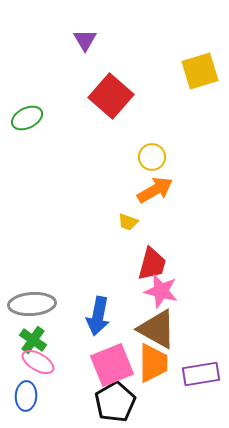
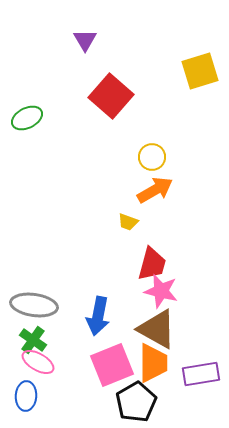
gray ellipse: moved 2 px right, 1 px down; rotated 12 degrees clockwise
black pentagon: moved 21 px right
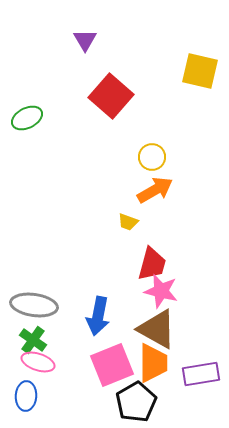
yellow square: rotated 30 degrees clockwise
pink ellipse: rotated 12 degrees counterclockwise
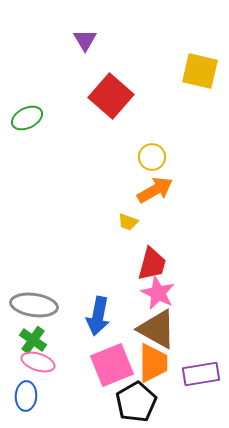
pink star: moved 3 px left, 2 px down; rotated 12 degrees clockwise
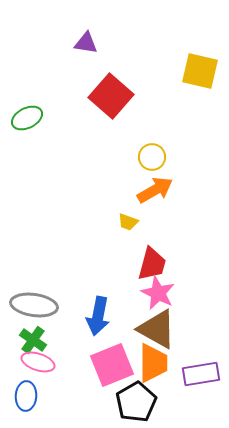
purple triangle: moved 1 px right, 3 px down; rotated 50 degrees counterclockwise
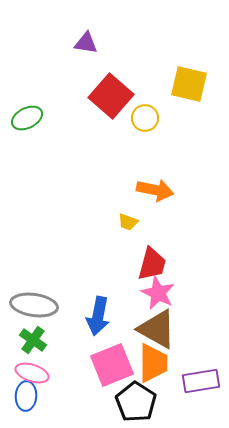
yellow square: moved 11 px left, 13 px down
yellow circle: moved 7 px left, 39 px up
orange arrow: rotated 42 degrees clockwise
pink ellipse: moved 6 px left, 11 px down
purple rectangle: moved 7 px down
black pentagon: rotated 9 degrees counterclockwise
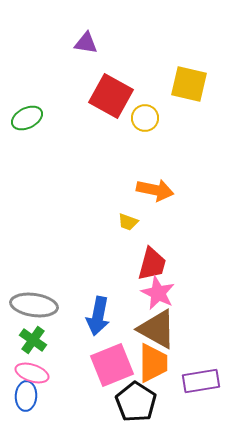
red square: rotated 12 degrees counterclockwise
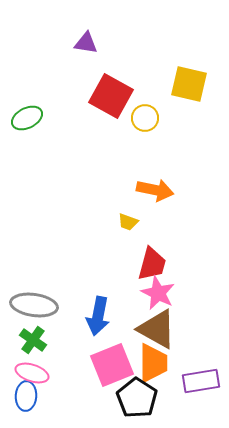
black pentagon: moved 1 px right, 4 px up
